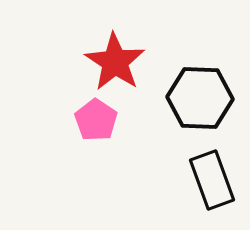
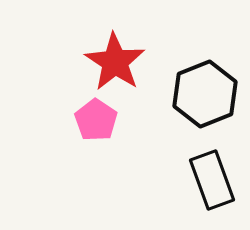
black hexagon: moved 5 px right, 4 px up; rotated 24 degrees counterclockwise
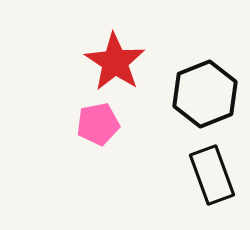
pink pentagon: moved 2 px right, 4 px down; rotated 27 degrees clockwise
black rectangle: moved 5 px up
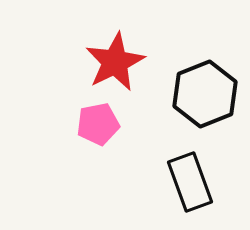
red star: rotated 12 degrees clockwise
black rectangle: moved 22 px left, 7 px down
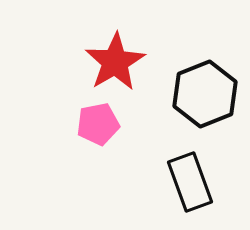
red star: rotated 4 degrees counterclockwise
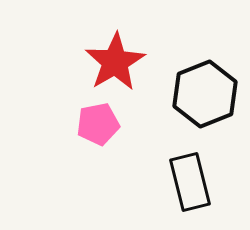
black rectangle: rotated 6 degrees clockwise
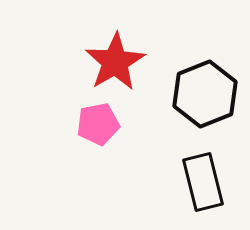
black rectangle: moved 13 px right
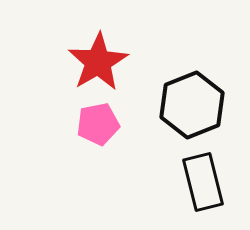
red star: moved 17 px left
black hexagon: moved 13 px left, 11 px down
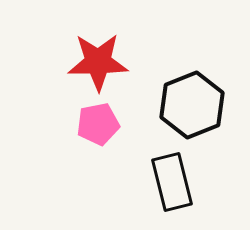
red star: rotated 30 degrees clockwise
black rectangle: moved 31 px left
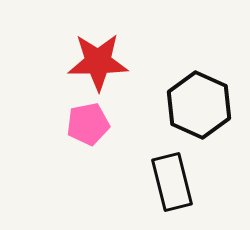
black hexagon: moved 7 px right; rotated 14 degrees counterclockwise
pink pentagon: moved 10 px left
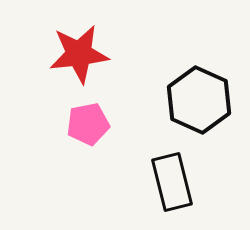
red star: moved 19 px left, 8 px up; rotated 6 degrees counterclockwise
black hexagon: moved 5 px up
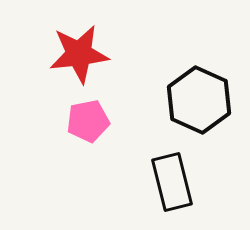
pink pentagon: moved 3 px up
